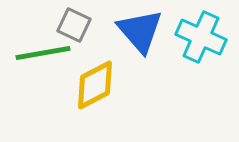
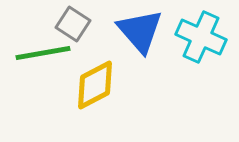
gray square: moved 1 px left, 1 px up; rotated 8 degrees clockwise
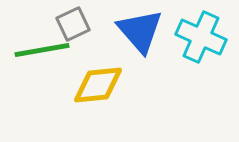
gray square: rotated 32 degrees clockwise
green line: moved 1 px left, 3 px up
yellow diamond: moved 3 px right; rotated 22 degrees clockwise
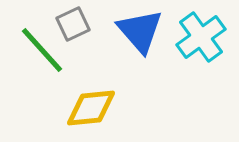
cyan cross: rotated 30 degrees clockwise
green line: rotated 58 degrees clockwise
yellow diamond: moved 7 px left, 23 px down
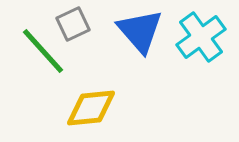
green line: moved 1 px right, 1 px down
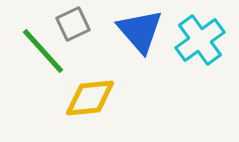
cyan cross: moved 1 px left, 3 px down
yellow diamond: moved 1 px left, 10 px up
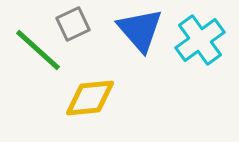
blue triangle: moved 1 px up
green line: moved 5 px left, 1 px up; rotated 6 degrees counterclockwise
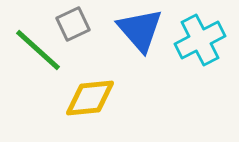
cyan cross: rotated 9 degrees clockwise
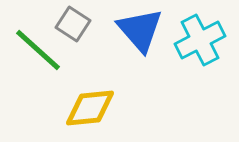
gray square: rotated 32 degrees counterclockwise
yellow diamond: moved 10 px down
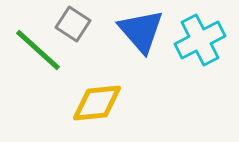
blue triangle: moved 1 px right, 1 px down
yellow diamond: moved 7 px right, 5 px up
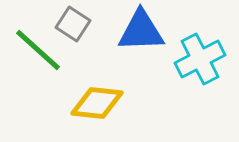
blue triangle: rotated 51 degrees counterclockwise
cyan cross: moved 19 px down
yellow diamond: rotated 12 degrees clockwise
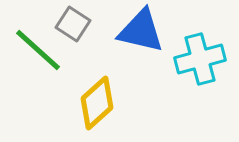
blue triangle: rotated 15 degrees clockwise
cyan cross: rotated 12 degrees clockwise
yellow diamond: rotated 48 degrees counterclockwise
